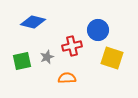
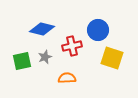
blue diamond: moved 9 px right, 7 px down
gray star: moved 2 px left
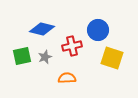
green square: moved 5 px up
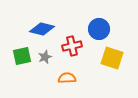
blue circle: moved 1 px right, 1 px up
